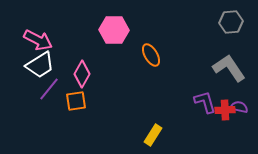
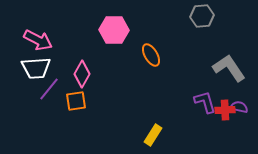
gray hexagon: moved 29 px left, 6 px up
white trapezoid: moved 4 px left, 3 px down; rotated 28 degrees clockwise
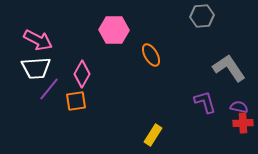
red cross: moved 18 px right, 13 px down
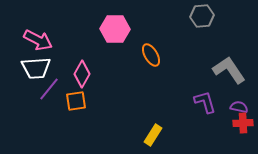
pink hexagon: moved 1 px right, 1 px up
gray L-shape: moved 2 px down
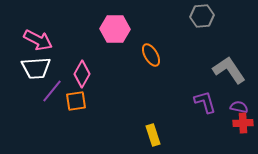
purple line: moved 3 px right, 2 px down
yellow rectangle: rotated 50 degrees counterclockwise
